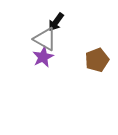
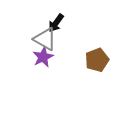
black arrow: moved 1 px down
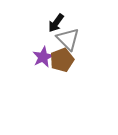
gray triangle: moved 23 px right; rotated 15 degrees clockwise
brown pentagon: moved 35 px left
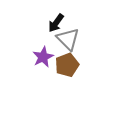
brown pentagon: moved 5 px right, 5 px down
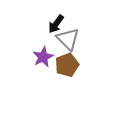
black arrow: moved 1 px down
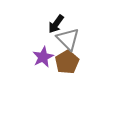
brown pentagon: moved 3 px up; rotated 10 degrees counterclockwise
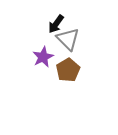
brown pentagon: moved 1 px right, 8 px down
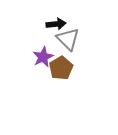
black arrow: rotated 132 degrees counterclockwise
brown pentagon: moved 7 px left, 2 px up
